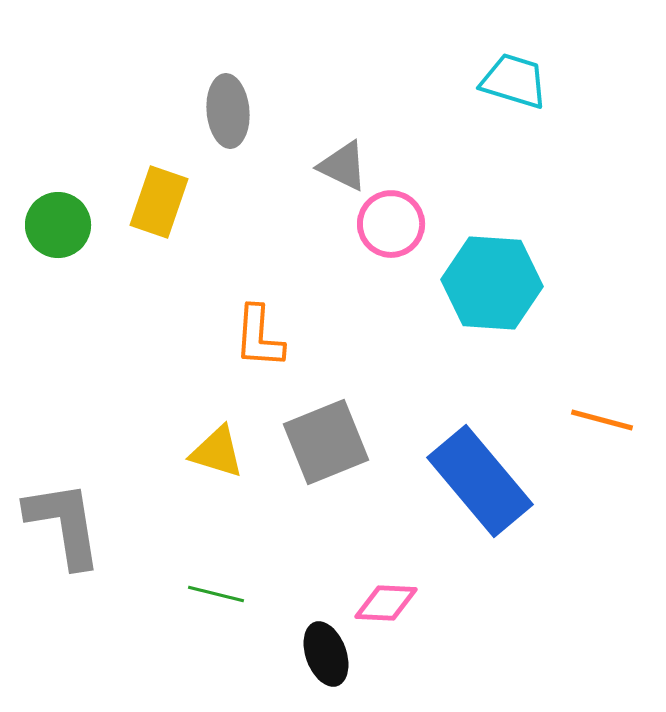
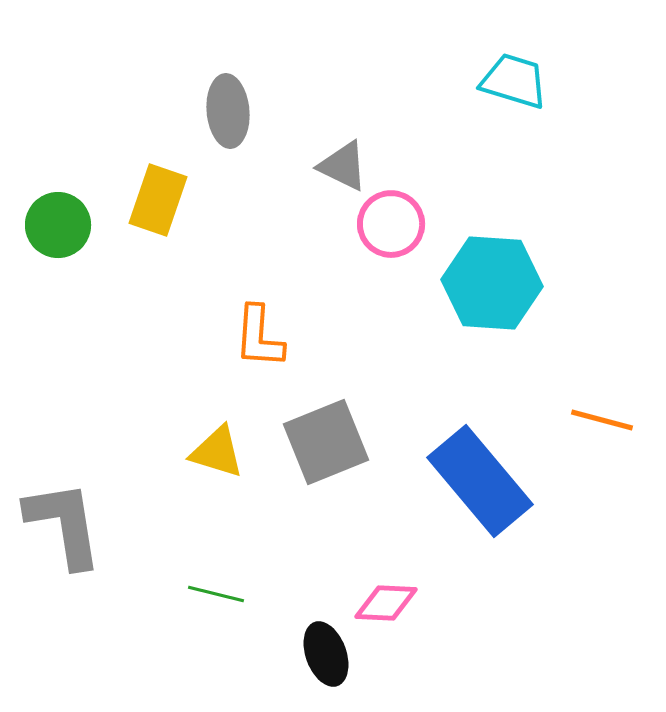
yellow rectangle: moved 1 px left, 2 px up
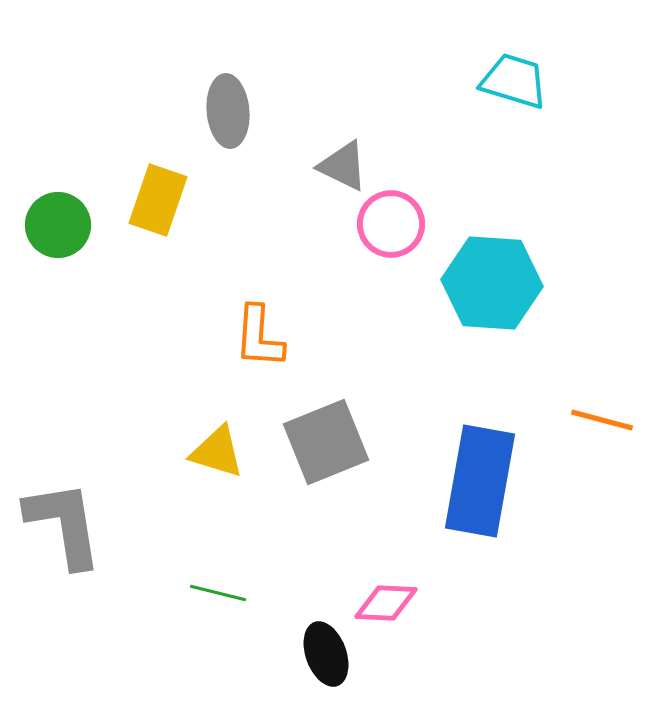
blue rectangle: rotated 50 degrees clockwise
green line: moved 2 px right, 1 px up
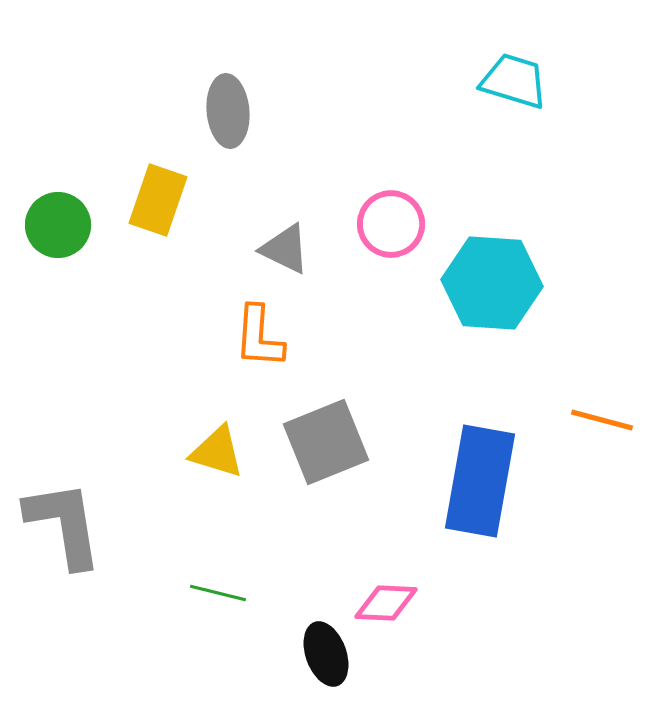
gray triangle: moved 58 px left, 83 px down
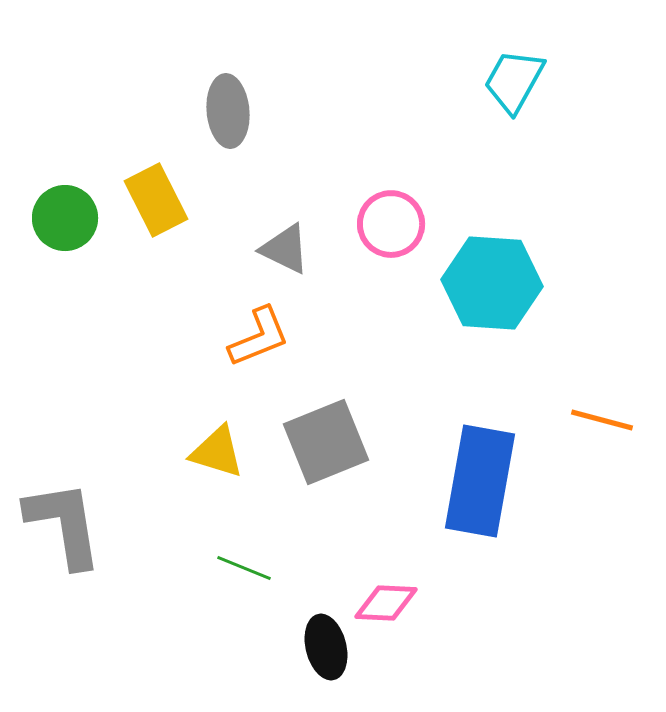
cyan trapezoid: rotated 78 degrees counterclockwise
yellow rectangle: moved 2 px left; rotated 46 degrees counterclockwise
green circle: moved 7 px right, 7 px up
orange L-shape: rotated 116 degrees counterclockwise
green line: moved 26 px right, 25 px up; rotated 8 degrees clockwise
black ellipse: moved 7 px up; rotated 6 degrees clockwise
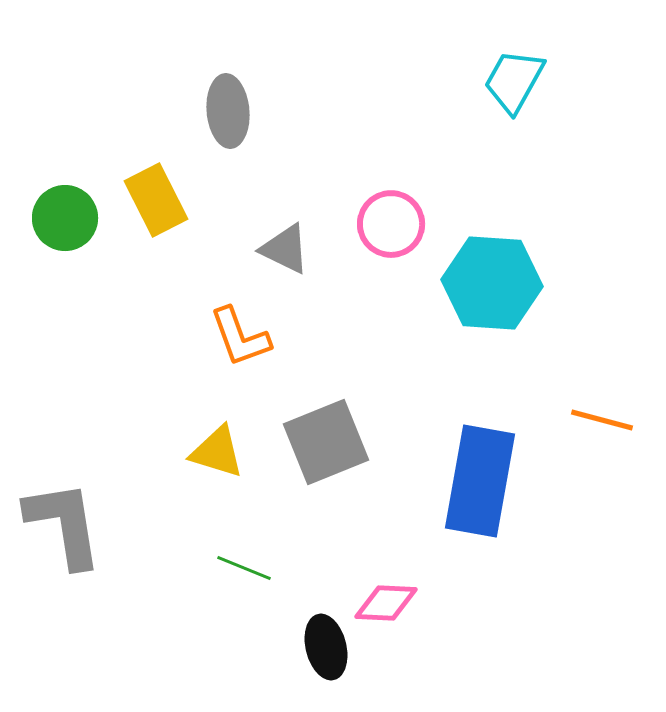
orange L-shape: moved 19 px left; rotated 92 degrees clockwise
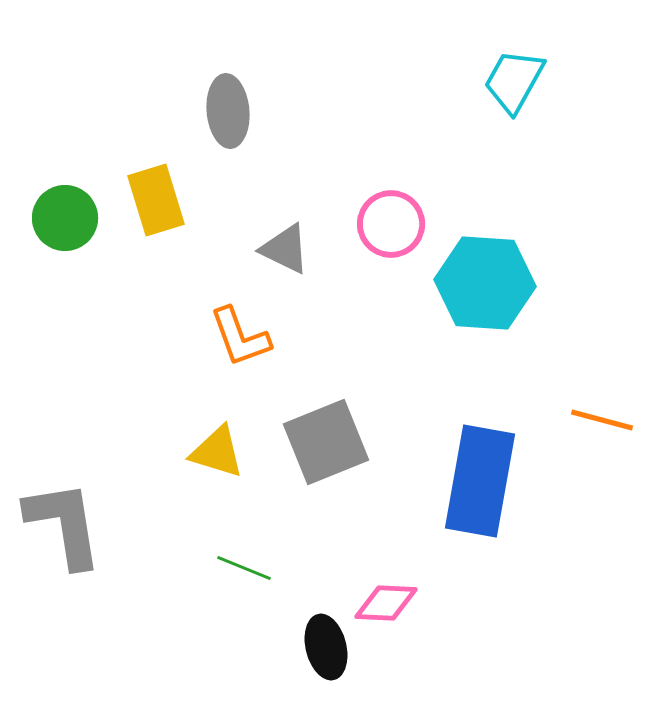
yellow rectangle: rotated 10 degrees clockwise
cyan hexagon: moved 7 px left
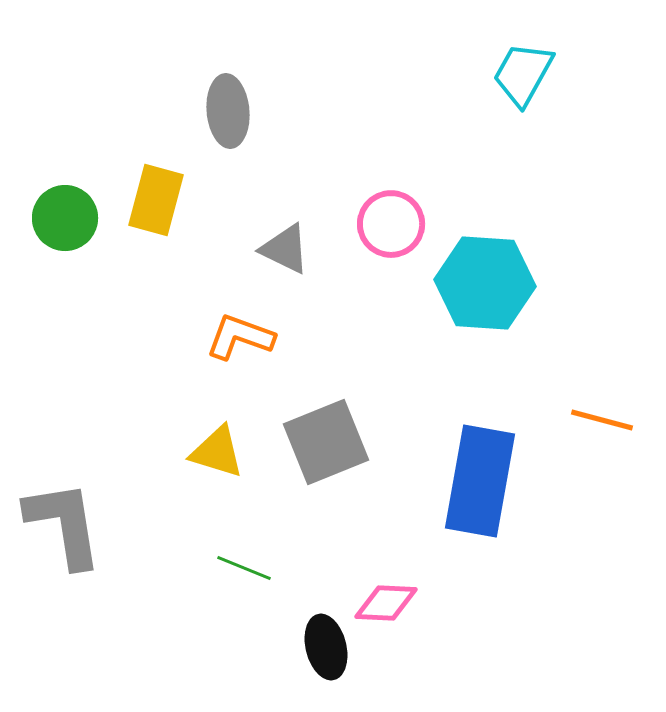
cyan trapezoid: moved 9 px right, 7 px up
yellow rectangle: rotated 32 degrees clockwise
orange L-shape: rotated 130 degrees clockwise
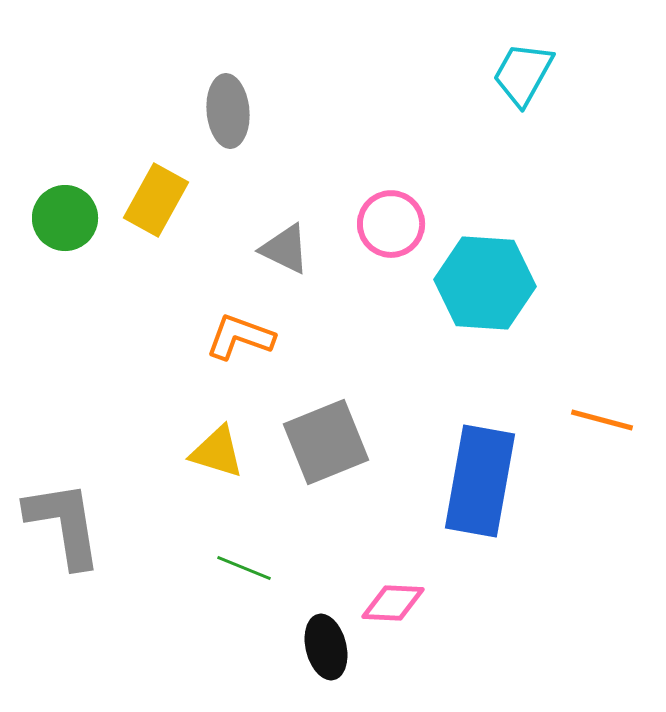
yellow rectangle: rotated 14 degrees clockwise
pink diamond: moved 7 px right
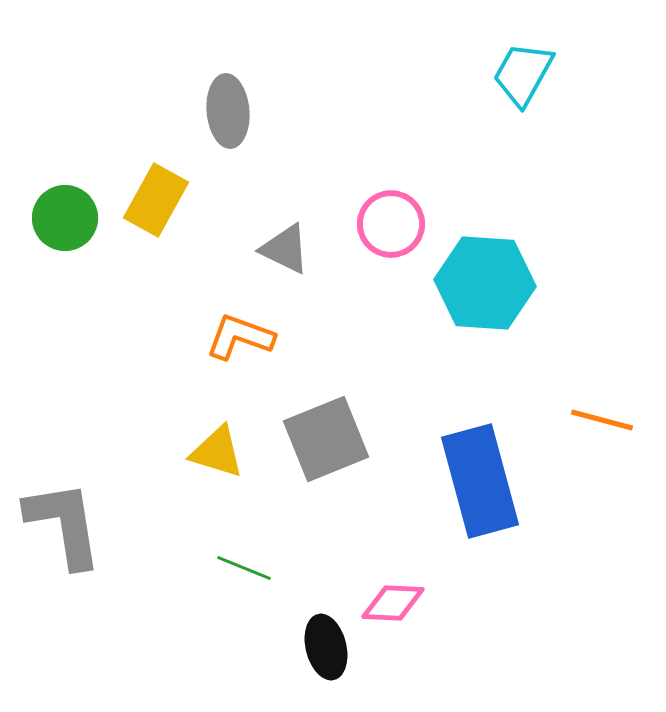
gray square: moved 3 px up
blue rectangle: rotated 25 degrees counterclockwise
